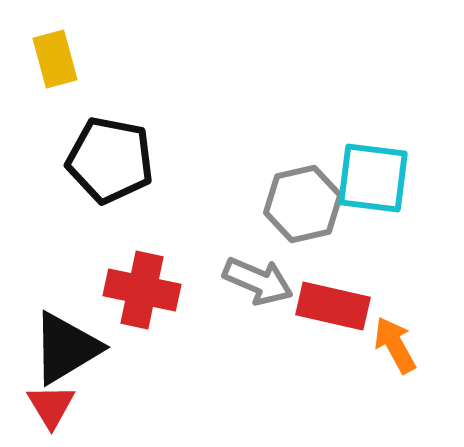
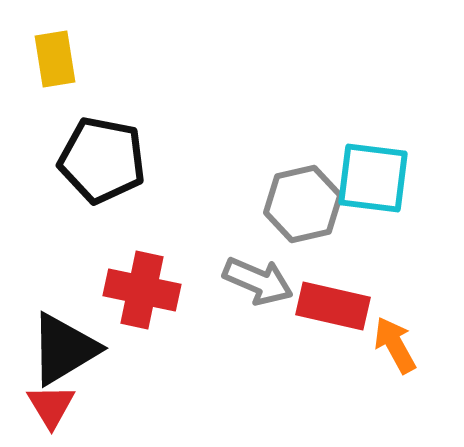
yellow rectangle: rotated 6 degrees clockwise
black pentagon: moved 8 px left
black triangle: moved 2 px left, 1 px down
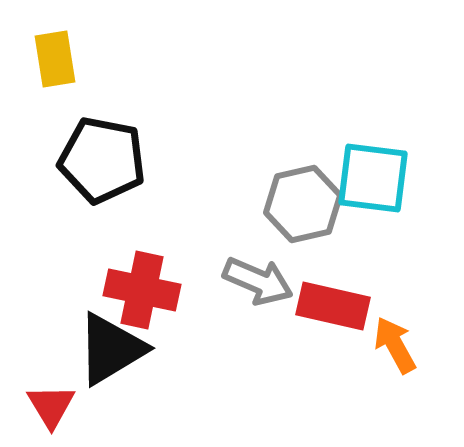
black triangle: moved 47 px right
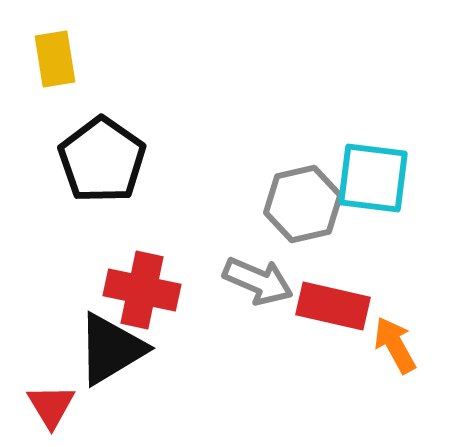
black pentagon: rotated 24 degrees clockwise
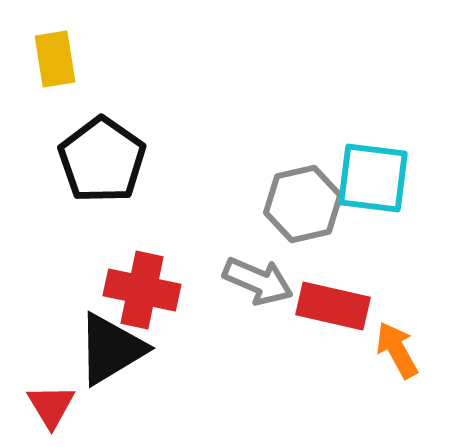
orange arrow: moved 2 px right, 5 px down
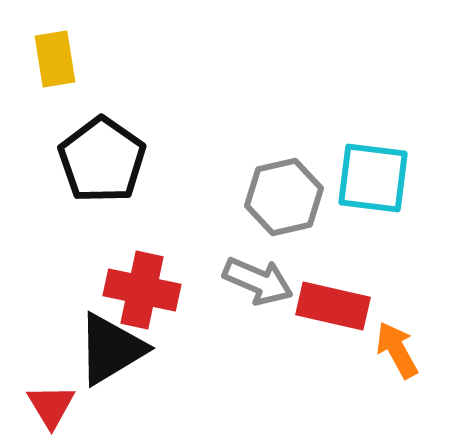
gray hexagon: moved 19 px left, 7 px up
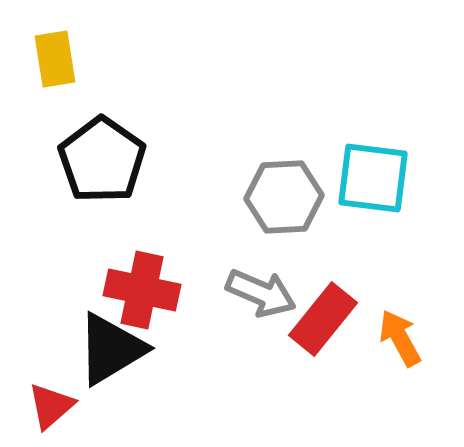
gray hexagon: rotated 10 degrees clockwise
gray arrow: moved 3 px right, 12 px down
red rectangle: moved 10 px left, 13 px down; rotated 64 degrees counterclockwise
orange arrow: moved 3 px right, 12 px up
red triangle: rotated 20 degrees clockwise
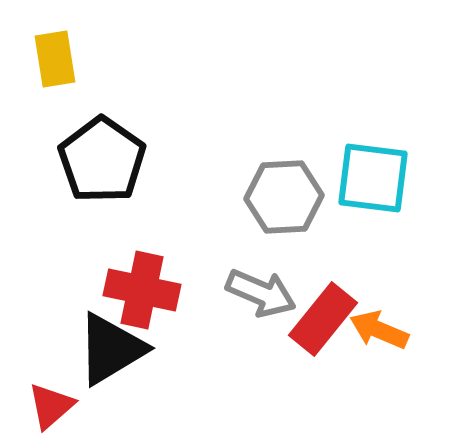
orange arrow: moved 21 px left, 8 px up; rotated 38 degrees counterclockwise
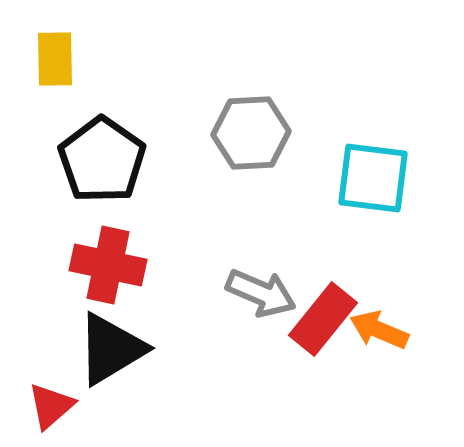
yellow rectangle: rotated 8 degrees clockwise
gray hexagon: moved 33 px left, 64 px up
red cross: moved 34 px left, 25 px up
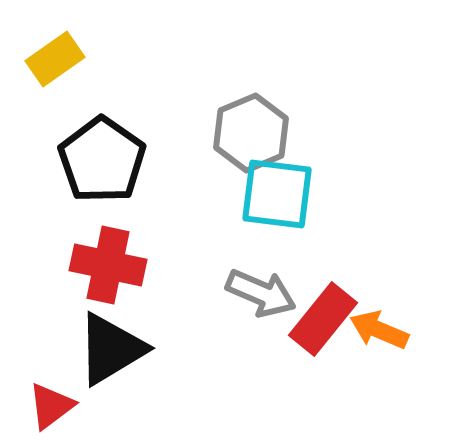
yellow rectangle: rotated 56 degrees clockwise
gray hexagon: rotated 20 degrees counterclockwise
cyan square: moved 96 px left, 16 px down
red triangle: rotated 4 degrees clockwise
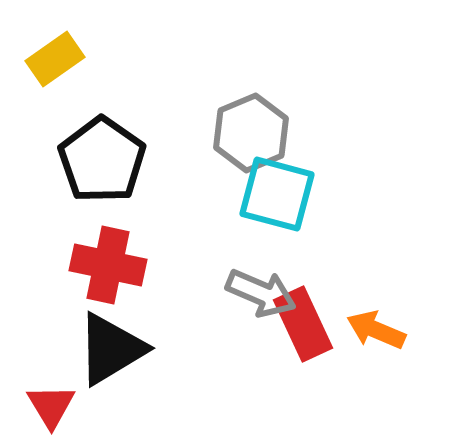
cyan square: rotated 8 degrees clockwise
red rectangle: moved 20 px left, 5 px down; rotated 64 degrees counterclockwise
orange arrow: moved 3 px left
red triangle: rotated 24 degrees counterclockwise
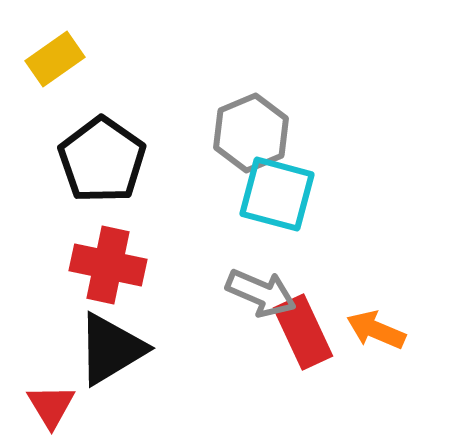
red rectangle: moved 8 px down
